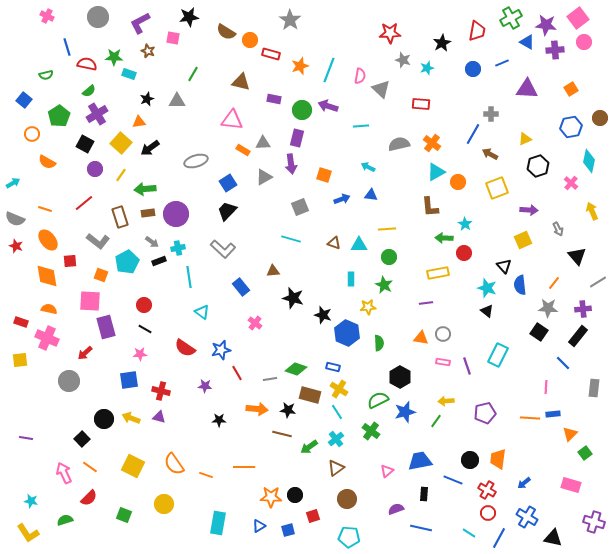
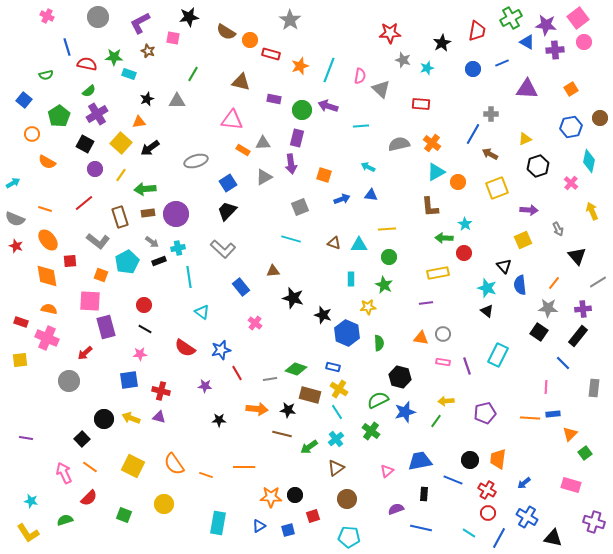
black hexagon at (400, 377): rotated 15 degrees counterclockwise
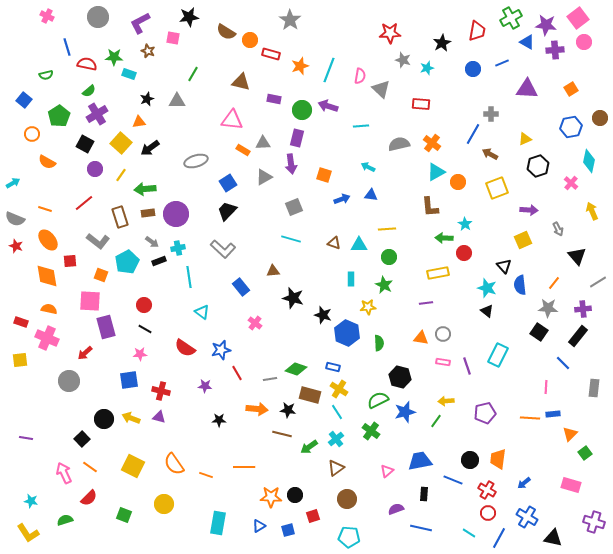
gray square at (300, 207): moved 6 px left
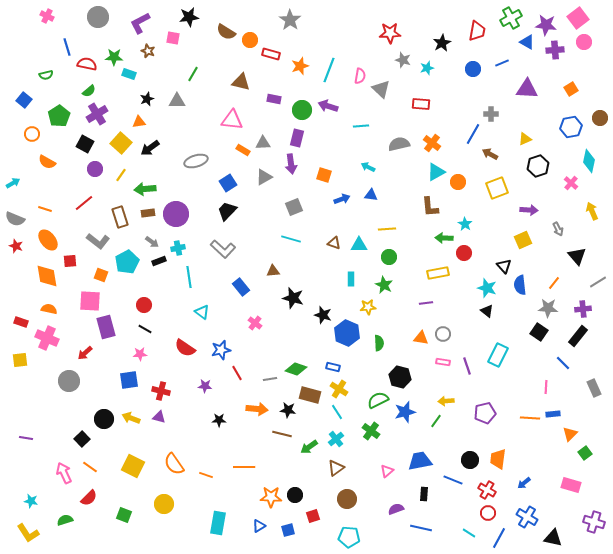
gray rectangle at (594, 388): rotated 30 degrees counterclockwise
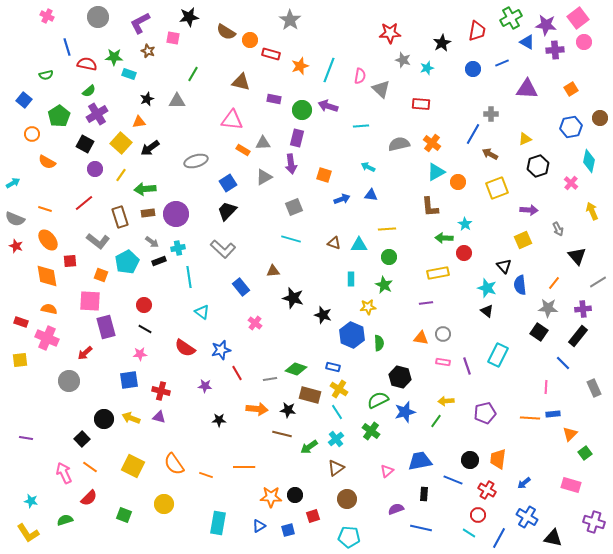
blue hexagon at (347, 333): moved 5 px right, 2 px down
red circle at (488, 513): moved 10 px left, 2 px down
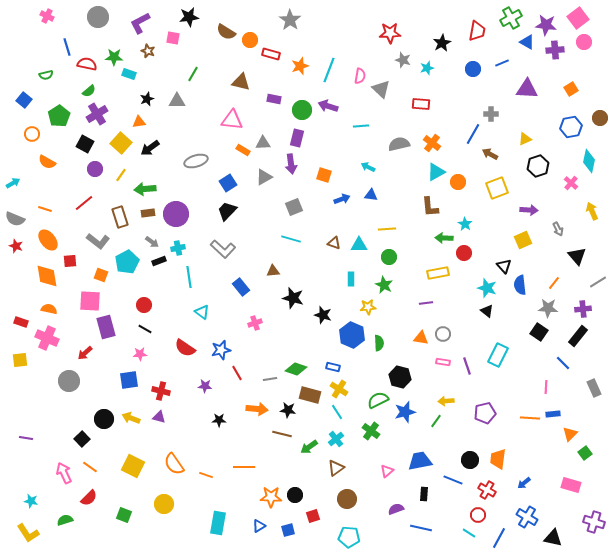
pink cross at (255, 323): rotated 32 degrees clockwise
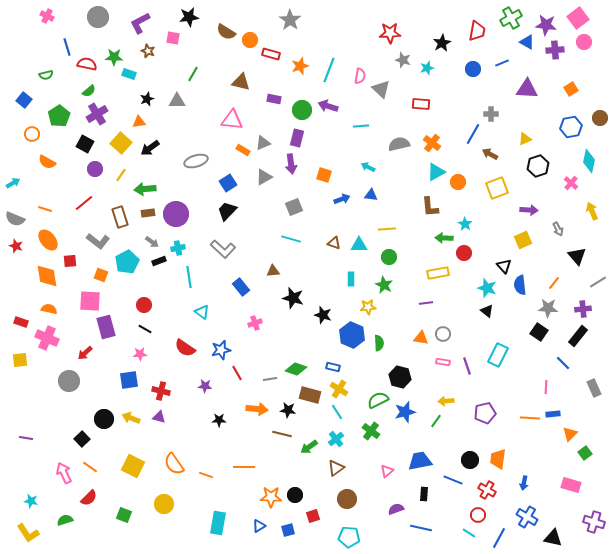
gray triangle at (263, 143): rotated 21 degrees counterclockwise
blue arrow at (524, 483): rotated 40 degrees counterclockwise
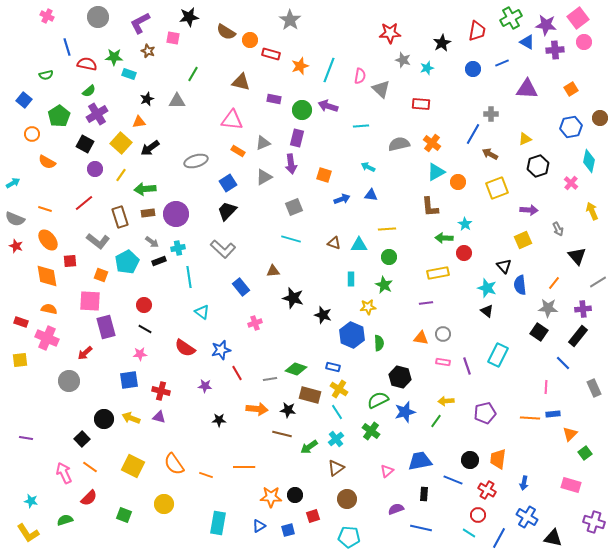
orange rectangle at (243, 150): moved 5 px left, 1 px down
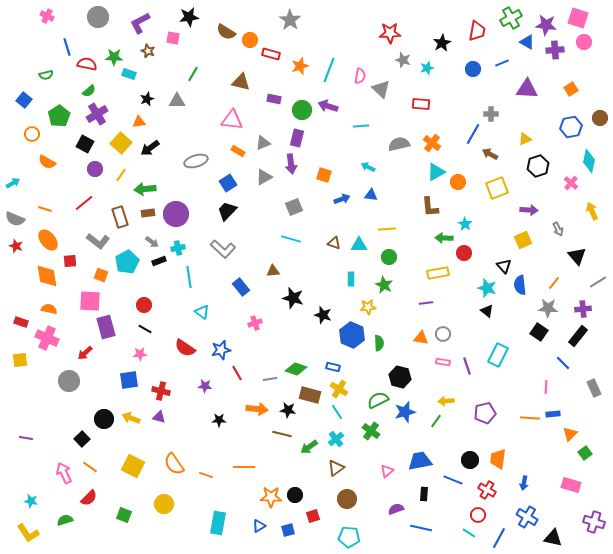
pink square at (578, 18): rotated 35 degrees counterclockwise
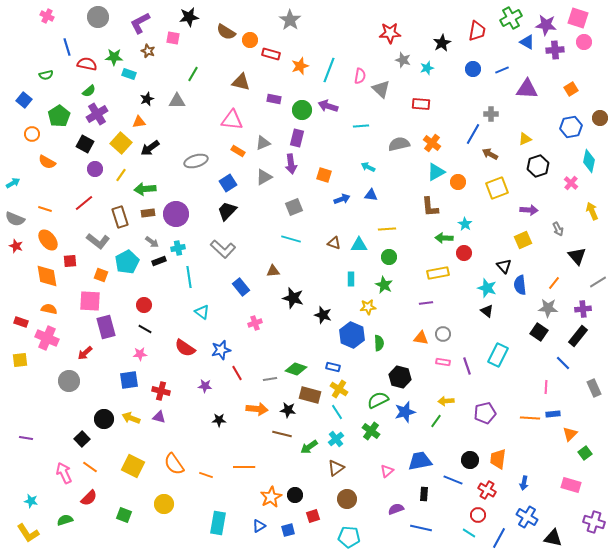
blue line at (502, 63): moved 7 px down
orange star at (271, 497): rotated 30 degrees counterclockwise
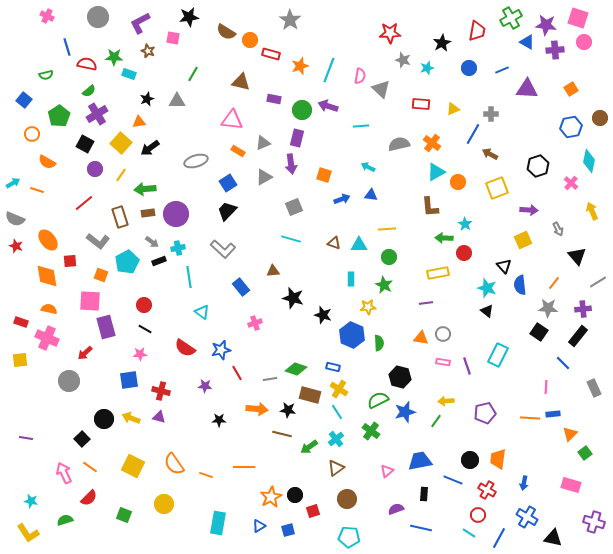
blue circle at (473, 69): moved 4 px left, 1 px up
yellow triangle at (525, 139): moved 72 px left, 30 px up
orange line at (45, 209): moved 8 px left, 19 px up
red square at (313, 516): moved 5 px up
